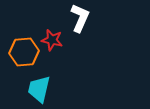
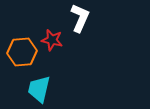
orange hexagon: moved 2 px left
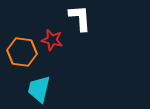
white L-shape: rotated 28 degrees counterclockwise
orange hexagon: rotated 12 degrees clockwise
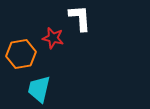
red star: moved 1 px right, 2 px up
orange hexagon: moved 1 px left, 2 px down; rotated 16 degrees counterclockwise
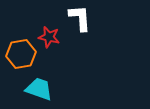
red star: moved 4 px left, 1 px up
cyan trapezoid: rotated 96 degrees clockwise
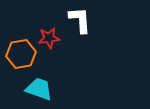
white L-shape: moved 2 px down
red star: moved 1 px down; rotated 20 degrees counterclockwise
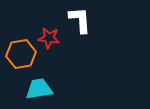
red star: rotated 15 degrees clockwise
cyan trapezoid: rotated 28 degrees counterclockwise
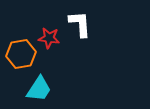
white L-shape: moved 4 px down
cyan trapezoid: rotated 132 degrees clockwise
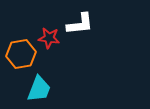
white L-shape: rotated 88 degrees clockwise
cyan trapezoid: rotated 12 degrees counterclockwise
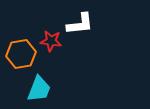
red star: moved 2 px right, 3 px down
